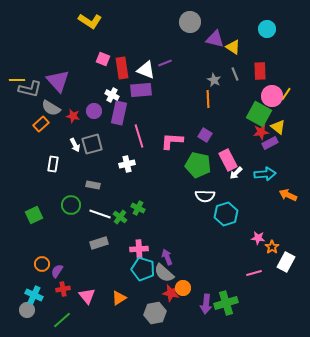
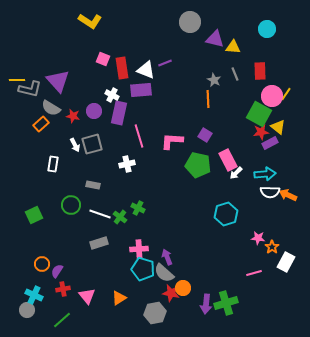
yellow triangle at (233, 47): rotated 28 degrees counterclockwise
white semicircle at (205, 196): moved 65 px right, 4 px up
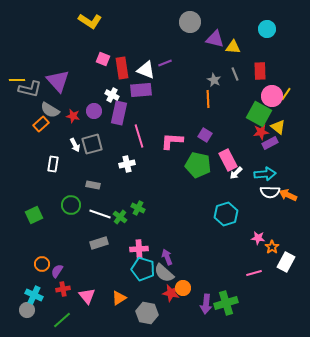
gray semicircle at (51, 108): moved 1 px left, 2 px down
gray hexagon at (155, 313): moved 8 px left; rotated 20 degrees clockwise
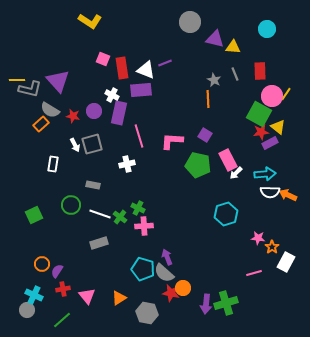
pink cross at (139, 249): moved 5 px right, 23 px up
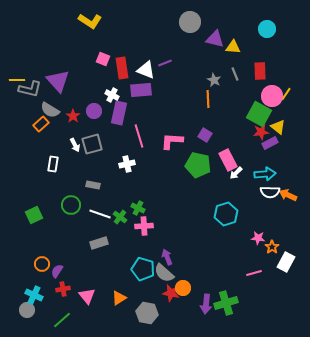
red star at (73, 116): rotated 24 degrees clockwise
